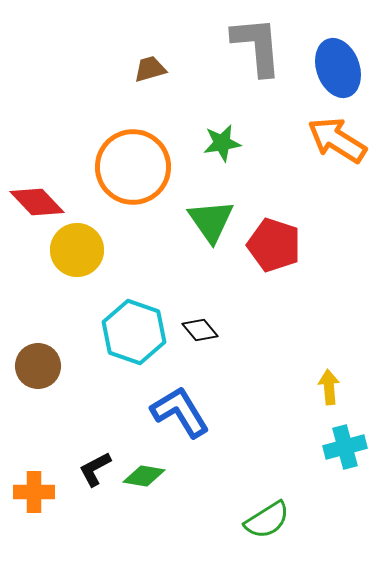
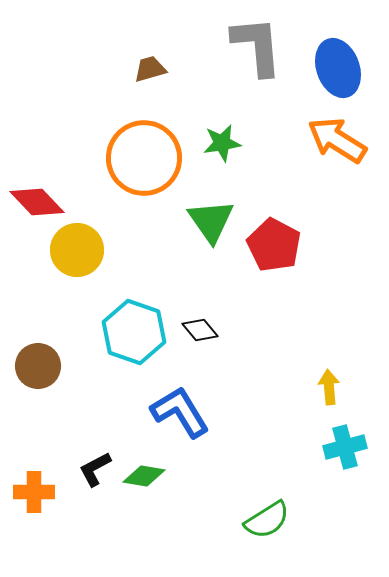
orange circle: moved 11 px right, 9 px up
red pentagon: rotated 10 degrees clockwise
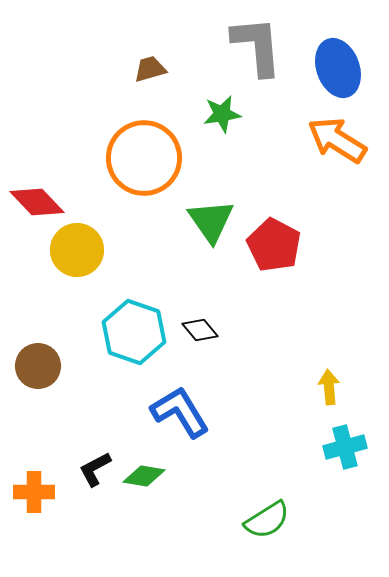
green star: moved 29 px up
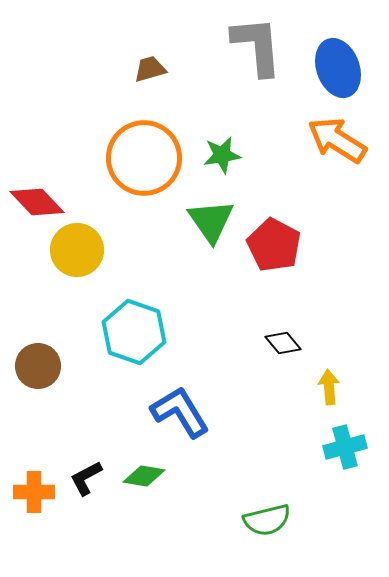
green star: moved 41 px down
black diamond: moved 83 px right, 13 px down
black L-shape: moved 9 px left, 9 px down
green semicircle: rotated 18 degrees clockwise
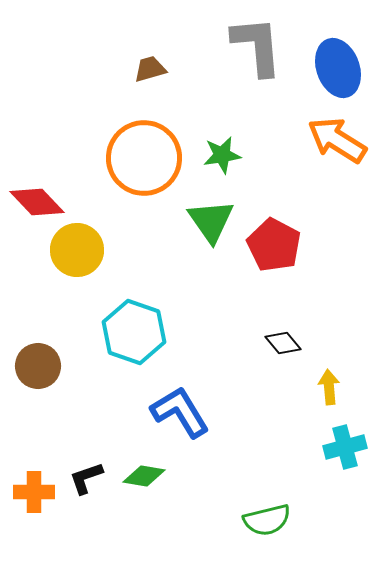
black L-shape: rotated 9 degrees clockwise
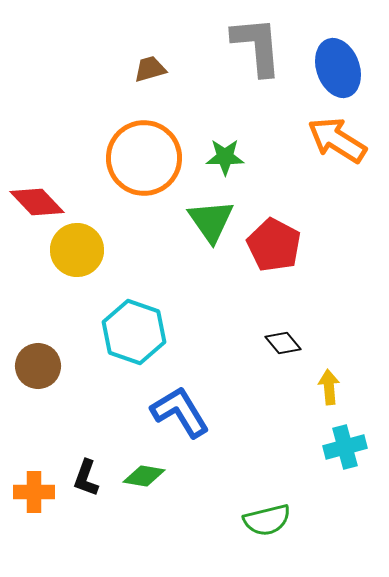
green star: moved 3 px right, 2 px down; rotated 9 degrees clockwise
black L-shape: rotated 51 degrees counterclockwise
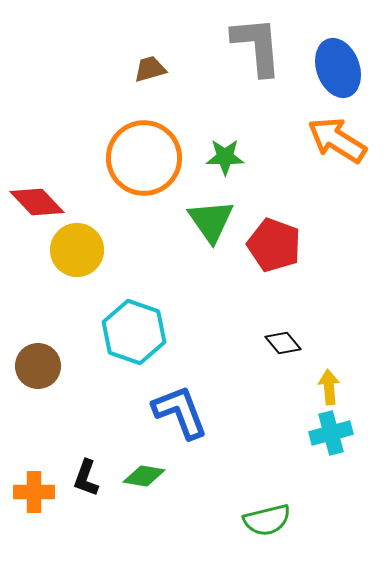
red pentagon: rotated 8 degrees counterclockwise
blue L-shape: rotated 10 degrees clockwise
cyan cross: moved 14 px left, 14 px up
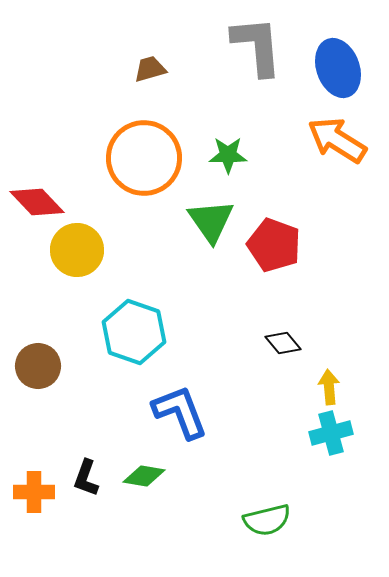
green star: moved 3 px right, 2 px up
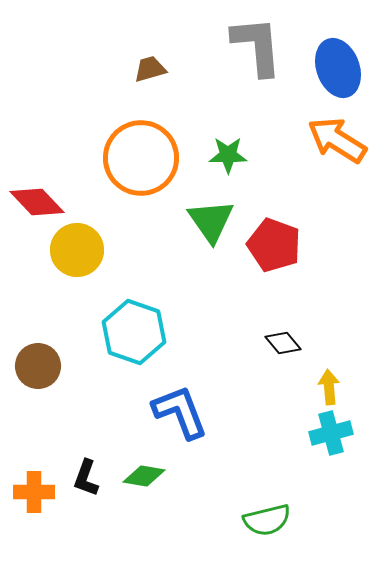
orange circle: moved 3 px left
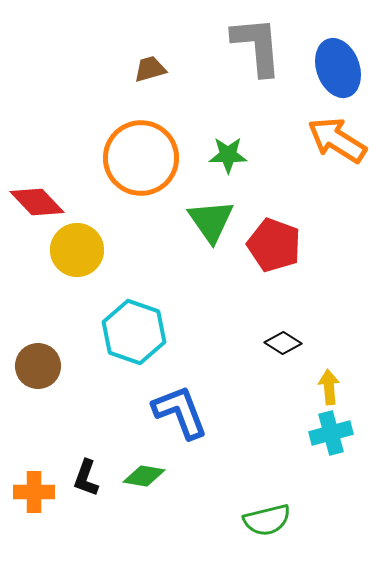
black diamond: rotated 18 degrees counterclockwise
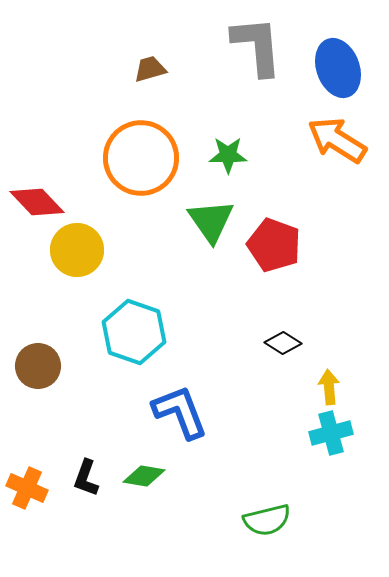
orange cross: moved 7 px left, 4 px up; rotated 24 degrees clockwise
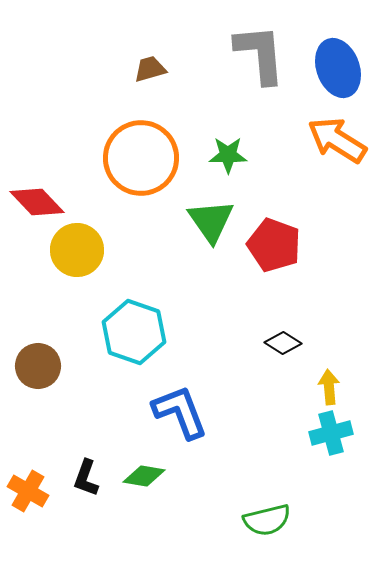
gray L-shape: moved 3 px right, 8 px down
orange cross: moved 1 px right, 3 px down; rotated 6 degrees clockwise
